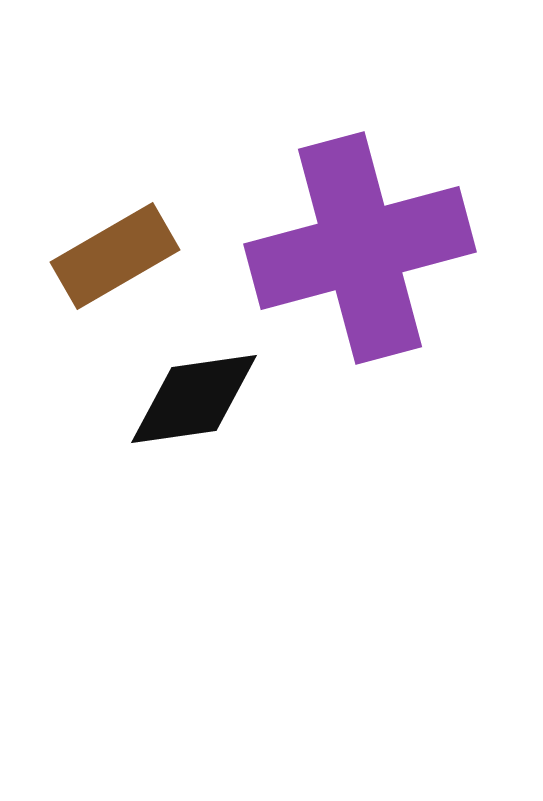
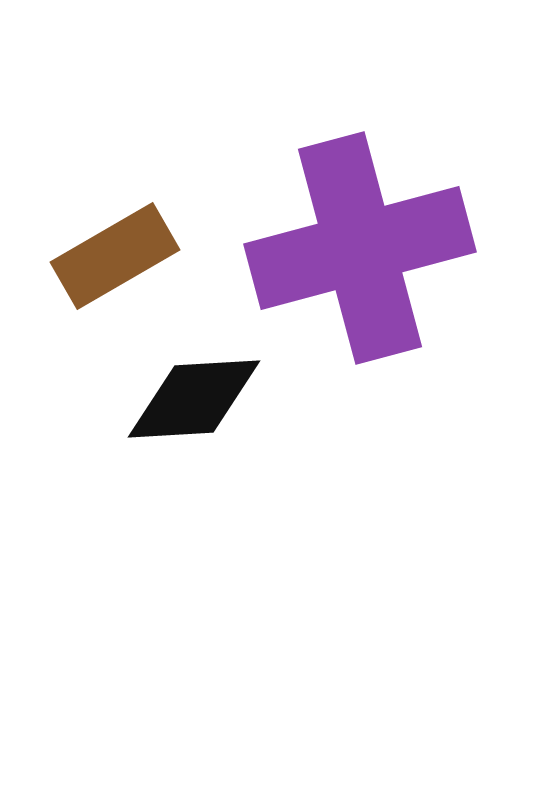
black diamond: rotated 5 degrees clockwise
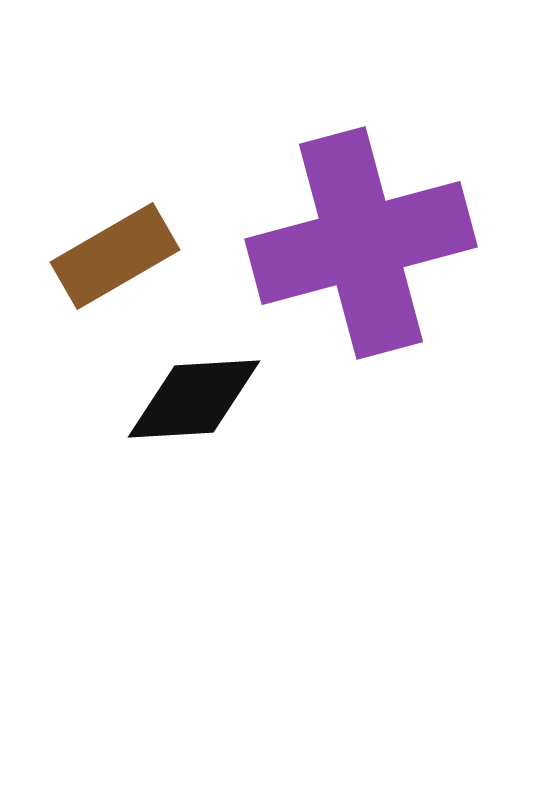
purple cross: moved 1 px right, 5 px up
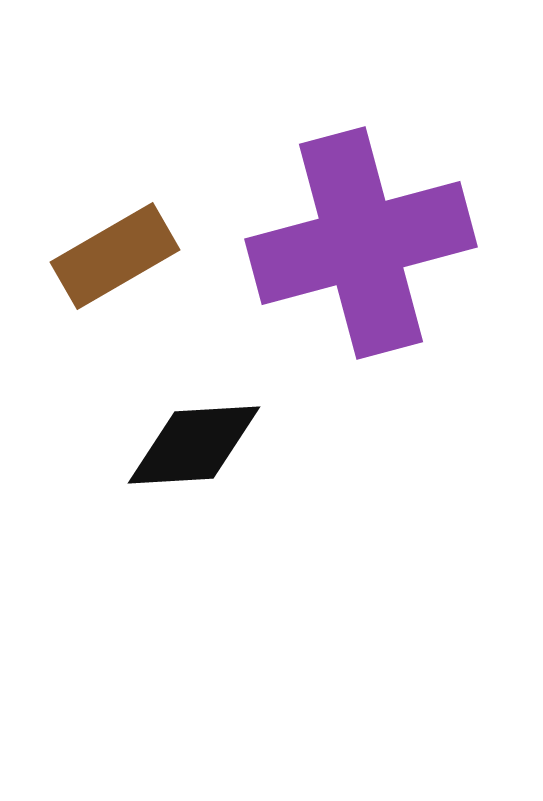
black diamond: moved 46 px down
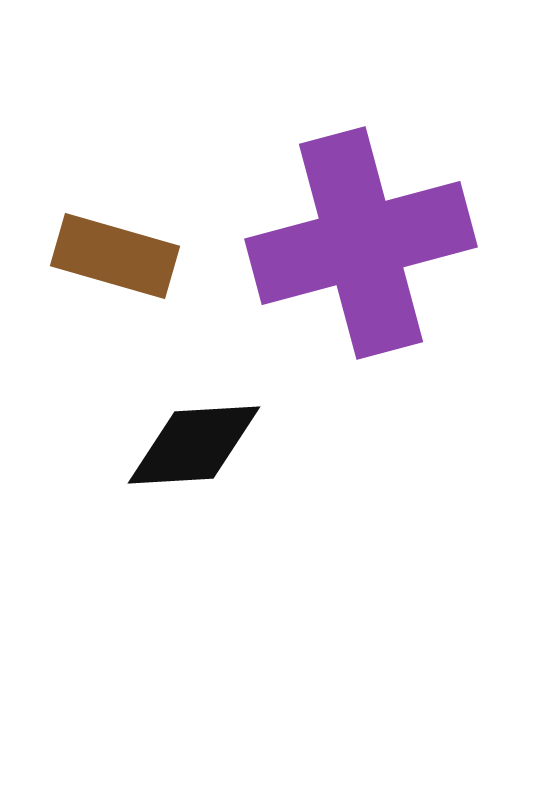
brown rectangle: rotated 46 degrees clockwise
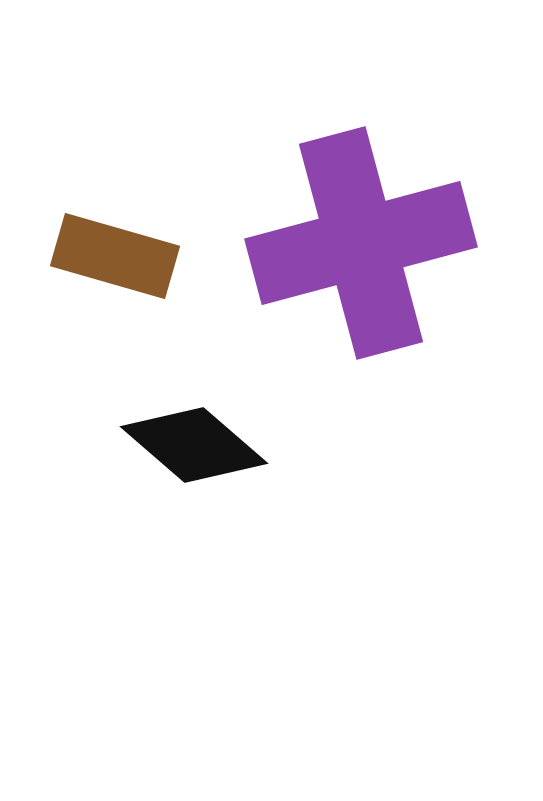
black diamond: rotated 44 degrees clockwise
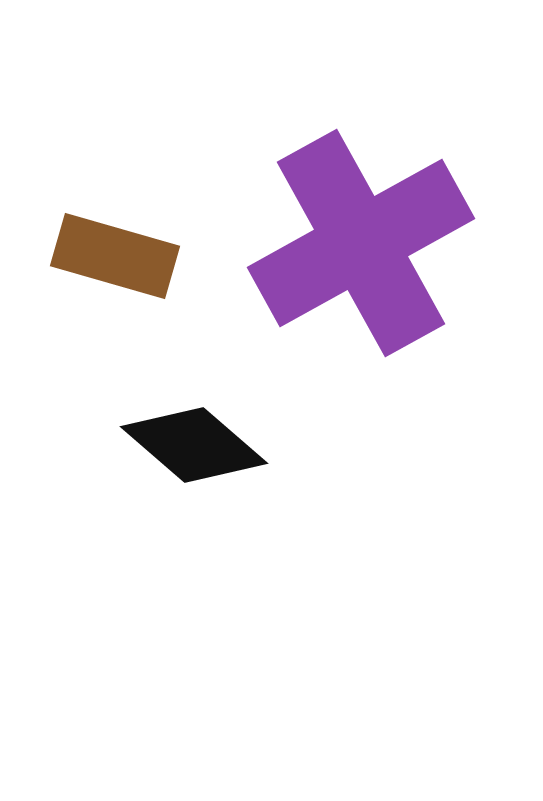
purple cross: rotated 14 degrees counterclockwise
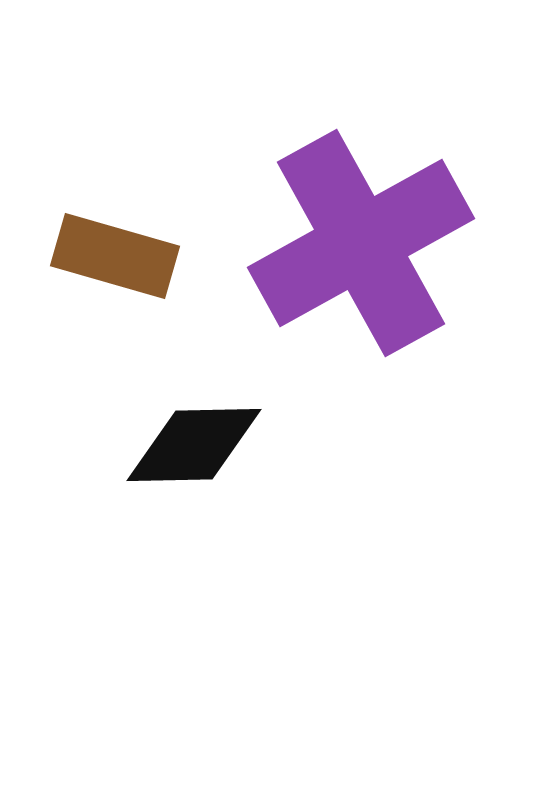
black diamond: rotated 42 degrees counterclockwise
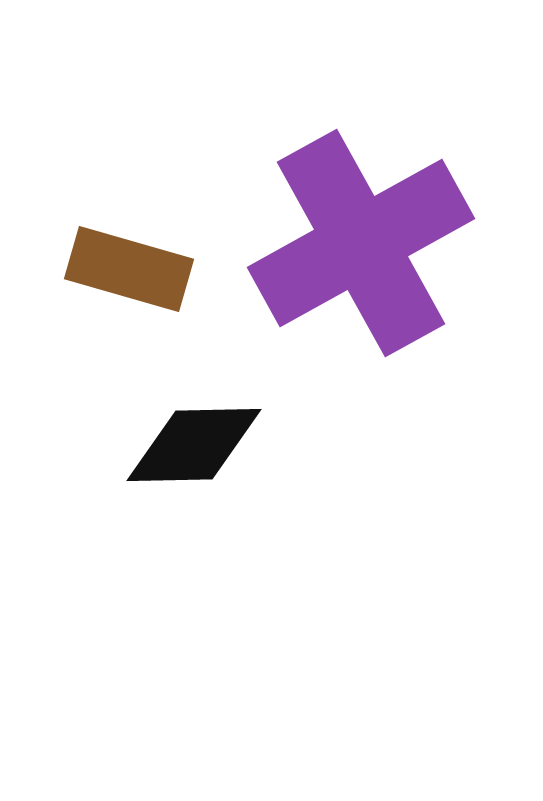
brown rectangle: moved 14 px right, 13 px down
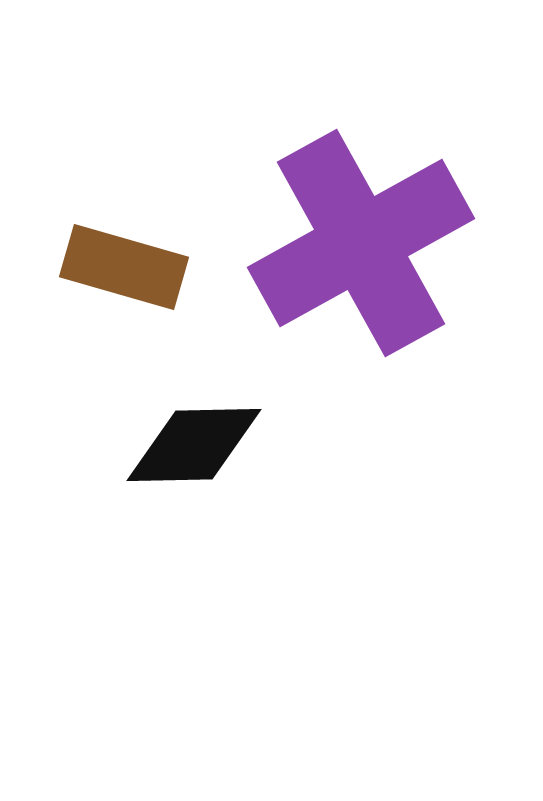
brown rectangle: moved 5 px left, 2 px up
